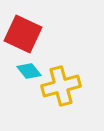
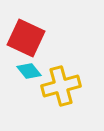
red square: moved 3 px right, 4 px down
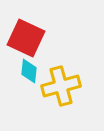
cyan diamond: rotated 45 degrees clockwise
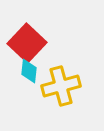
red square: moved 1 px right, 5 px down; rotated 18 degrees clockwise
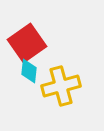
red square: rotated 12 degrees clockwise
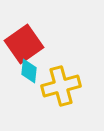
red square: moved 3 px left, 1 px down
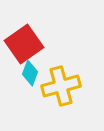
cyan diamond: moved 1 px right, 2 px down; rotated 15 degrees clockwise
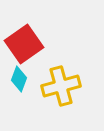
cyan diamond: moved 11 px left, 6 px down
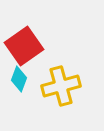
red square: moved 2 px down
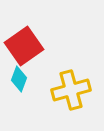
yellow cross: moved 10 px right, 4 px down
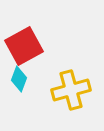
red square: rotated 6 degrees clockwise
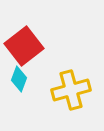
red square: rotated 9 degrees counterclockwise
